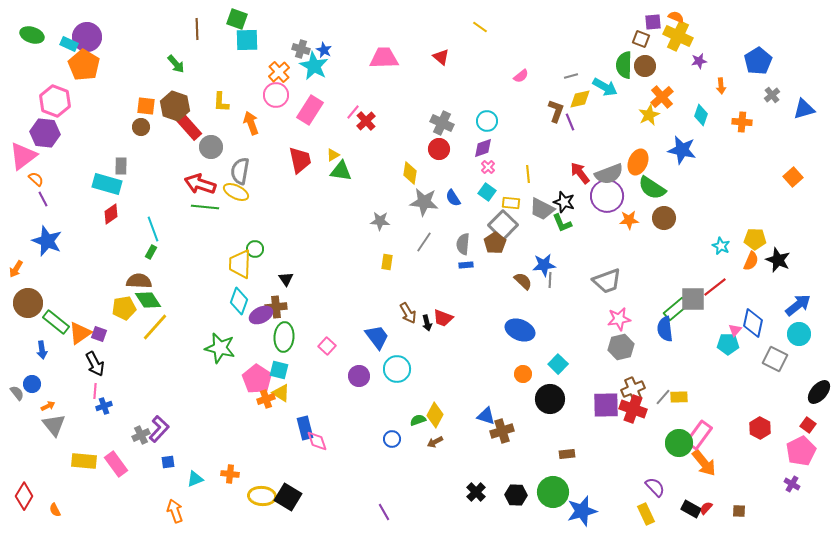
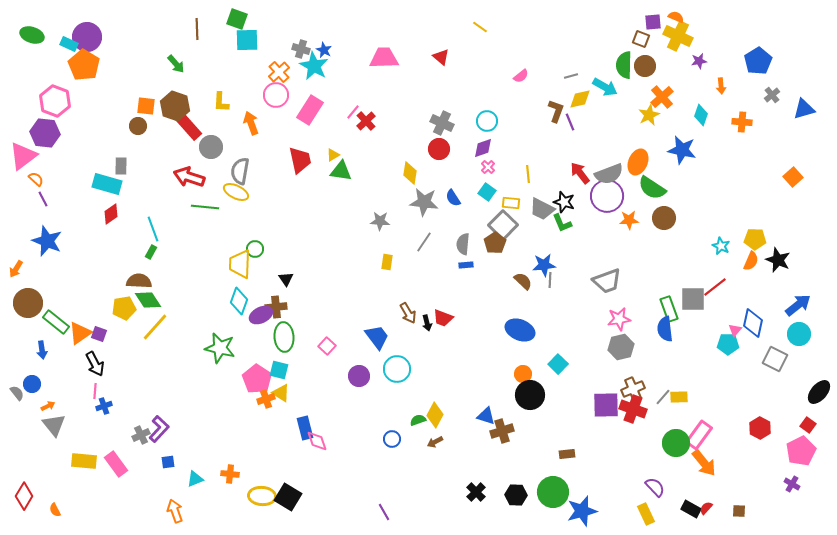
brown circle at (141, 127): moved 3 px left, 1 px up
red arrow at (200, 184): moved 11 px left, 7 px up
green rectangle at (676, 309): moved 7 px left; rotated 70 degrees counterclockwise
green ellipse at (284, 337): rotated 8 degrees counterclockwise
black circle at (550, 399): moved 20 px left, 4 px up
green circle at (679, 443): moved 3 px left
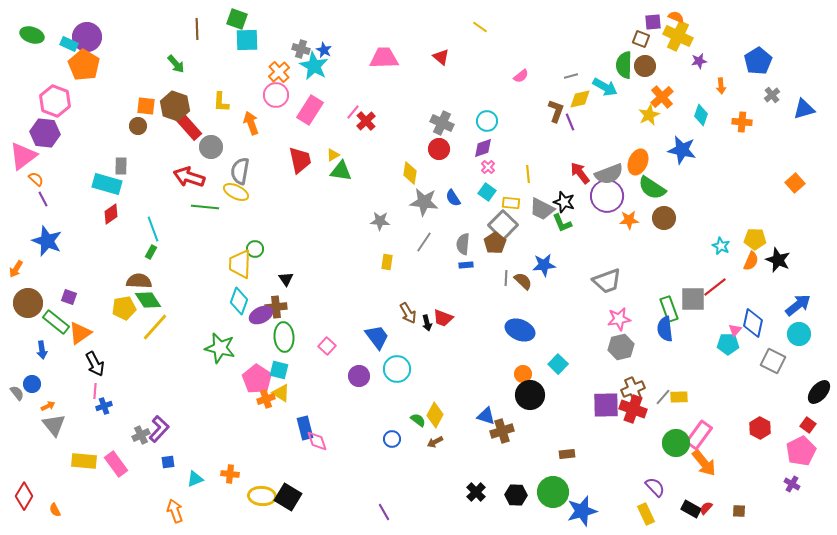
orange square at (793, 177): moved 2 px right, 6 px down
gray line at (550, 280): moved 44 px left, 2 px up
purple square at (99, 334): moved 30 px left, 37 px up
gray square at (775, 359): moved 2 px left, 2 px down
green semicircle at (418, 420): rotated 56 degrees clockwise
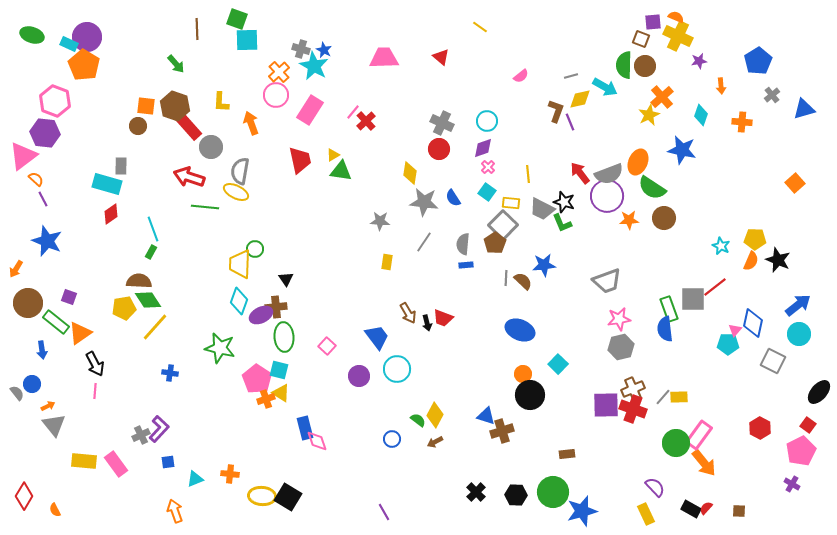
blue cross at (104, 406): moved 66 px right, 33 px up; rotated 28 degrees clockwise
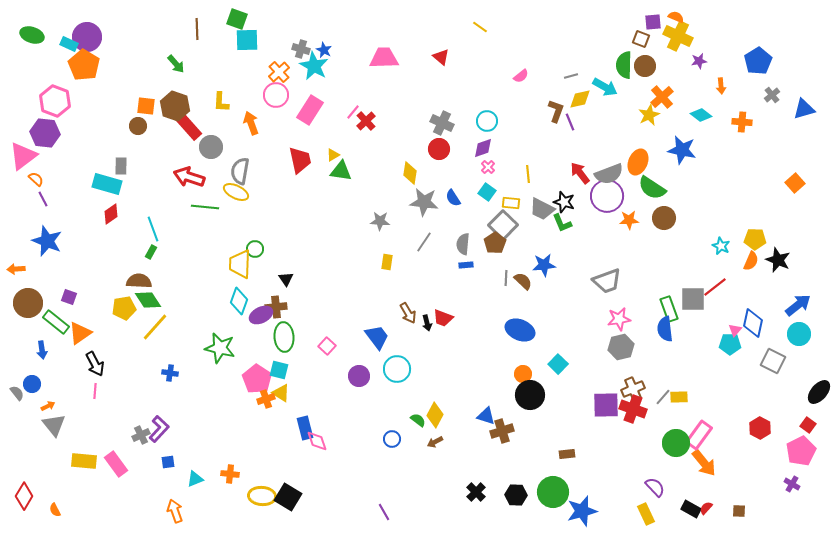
cyan diamond at (701, 115): rotated 70 degrees counterclockwise
orange arrow at (16, 269): rotated 54 degrees clockwise
cyan pentagon at (728, 344): moved 2 px right
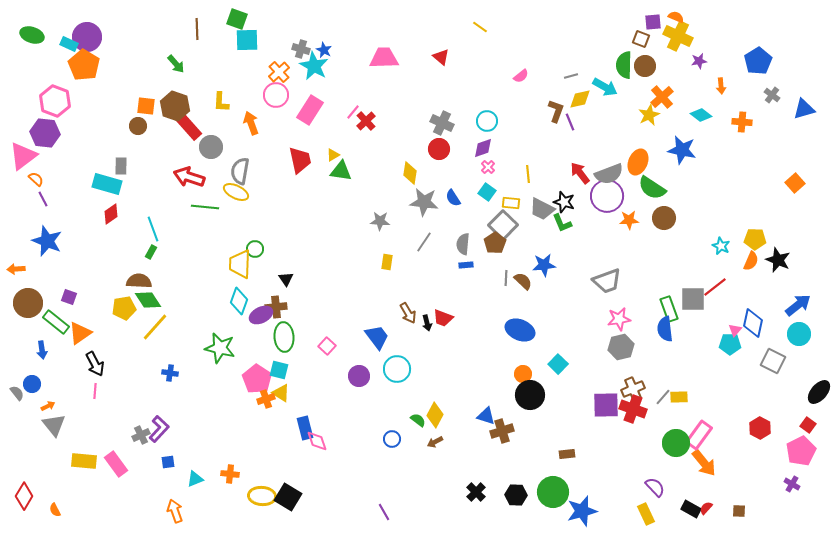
gray cross at (772, 95): rotated 14 degrees counterclockwise
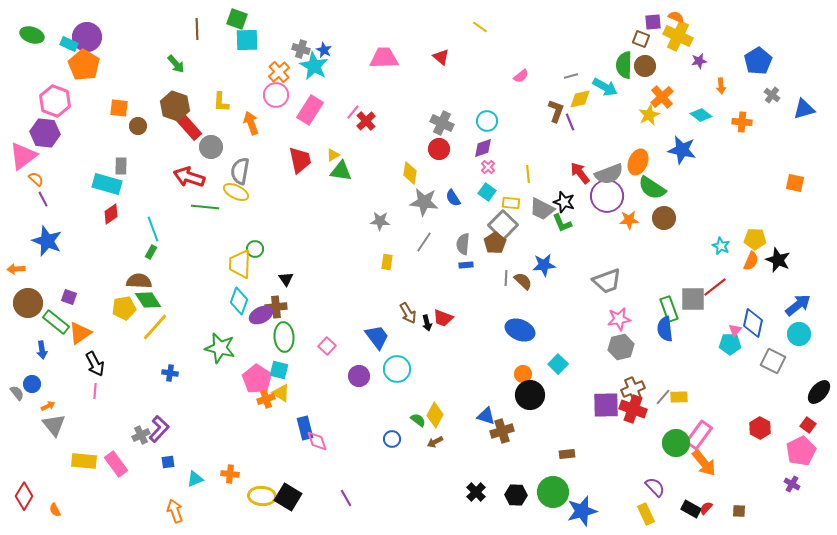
orange square at (146, 106): moved 27 px left, 2 px down
orange square at (795, 183): rotated 36 degrees counterclockwise
purple line at (384, 512): moved 38 px left, 14 px up
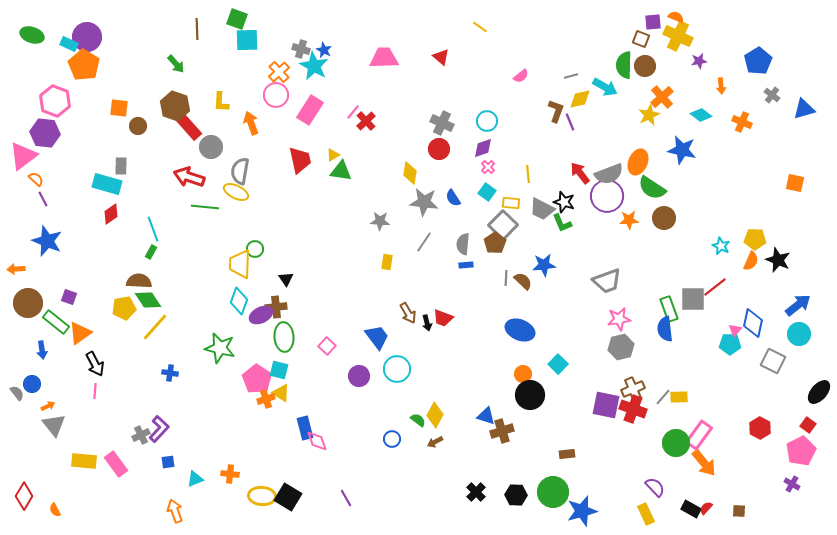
orange cross at (742, 122): rotated 18 degrees clockwise
purple square at (606, 405): rotated 12 degrees clockwise
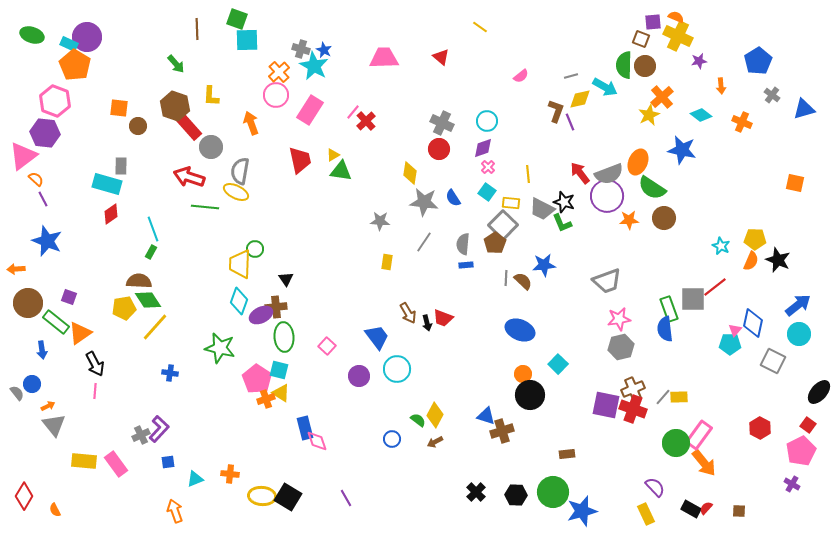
orange pentagon at (84, 65): moved 9 px left
yellow L-shape at (221, 102): moved 10 px left, 6 px up
